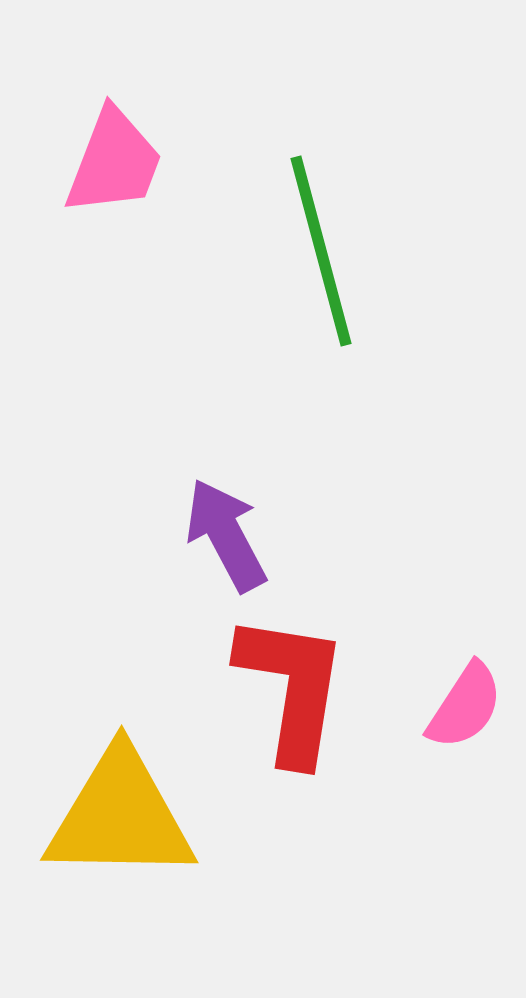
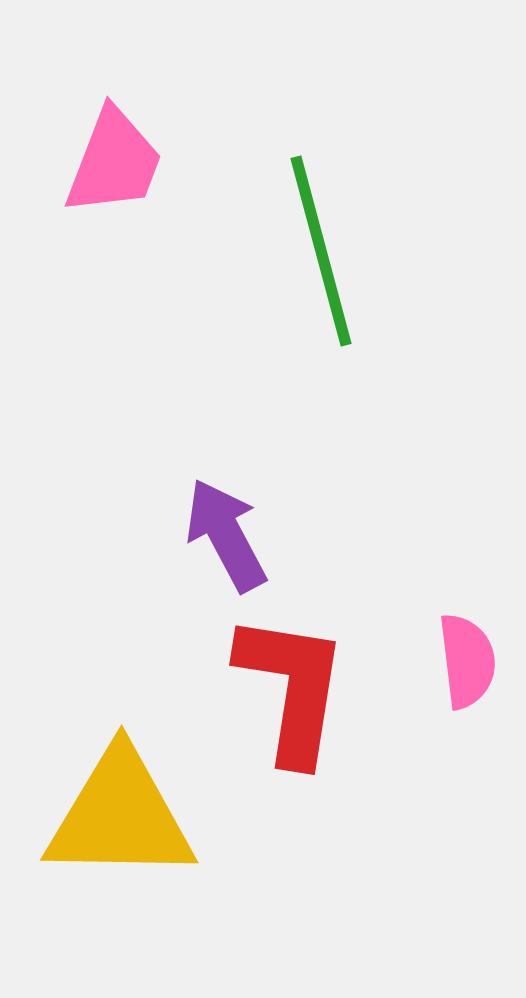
pink semicircle: moved 2 px right, 45 px up; rotated 40 degrees counterclockwise
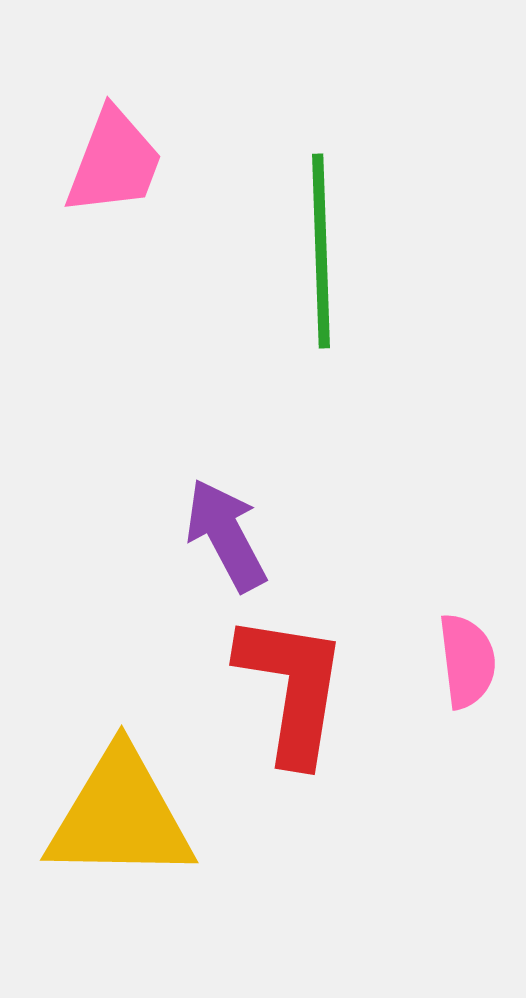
green line: rotated 13 degrees clockwise
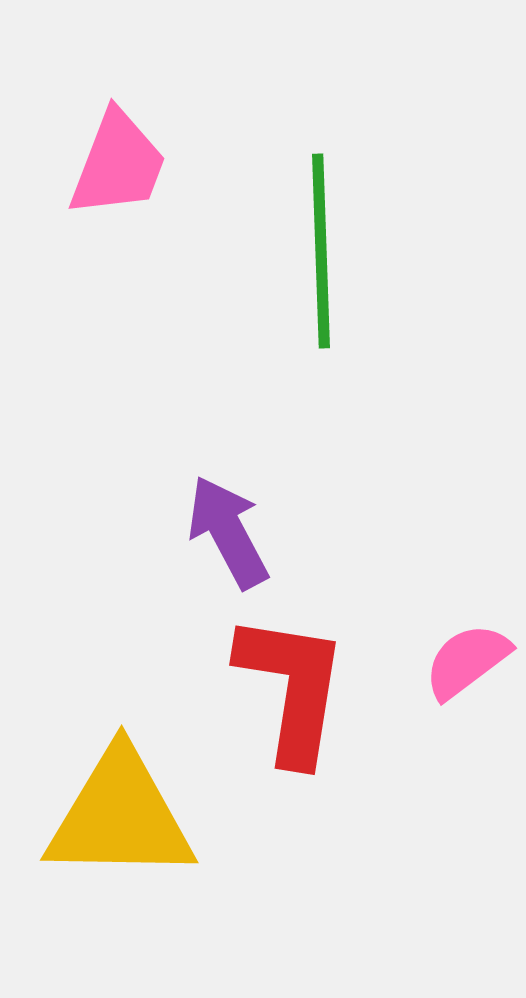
pink trapezoid: moved 4 px right, 2 px down
purple arrow: moved 2 px right, 3 px up
pink semicircle: rotated 120 degrees counterclockwise
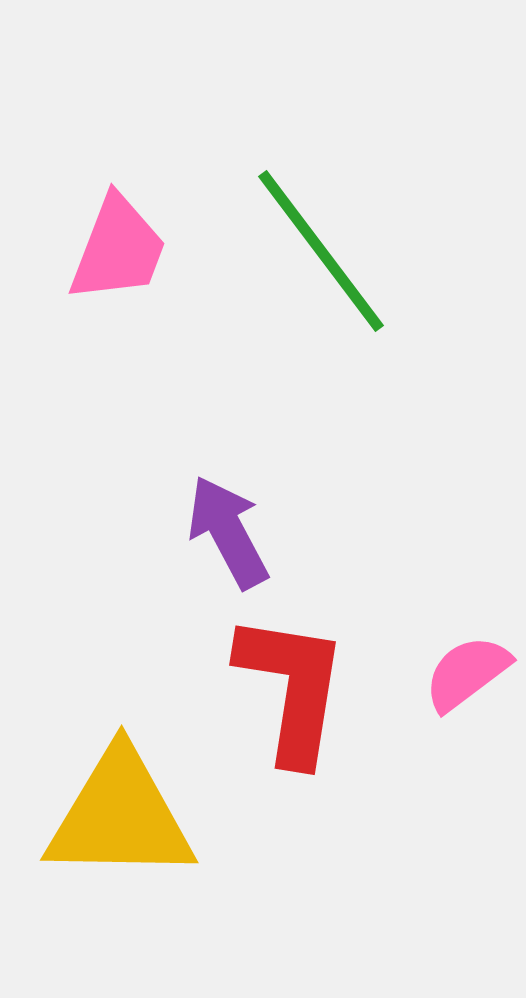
pink trapezoid: moved 85 px down
green line: rotated 35 degrees counterclockwise
pink semicircle: moved 12 px down
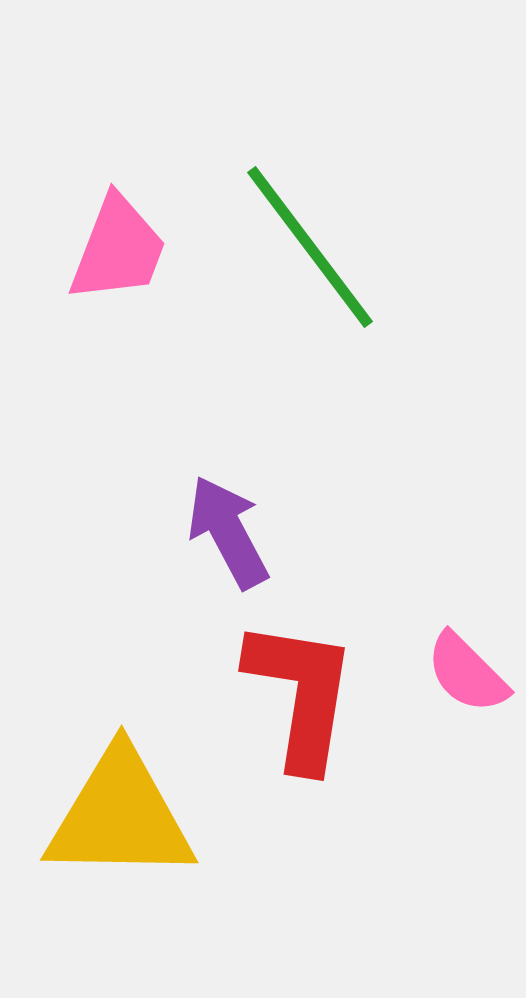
green line: moved 11 px left, 4 px up
pink semicircle: rotated 98 degrees counterclockwise
red L-shape: moved 9 px right, 6 px down
